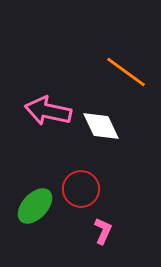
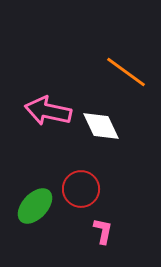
pink L-shape: rotated 12 degrees counterclockwise
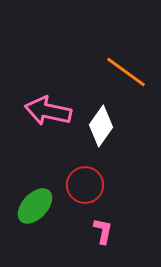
white diamond: rotated 60 degrees clockwise
red circle: moved 4 px right, 4 px up
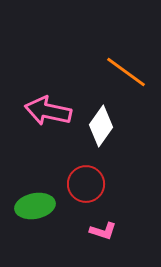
red circle: moved 1 px right, 1 px up
green ellipse: rotated 36 degrees clockwise
pink L-shape: rotated 96 degrees clockwise
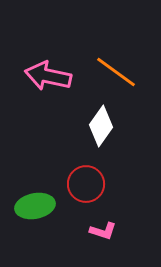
orange line: moved 10 px left
pink arrow: moved 35 px up
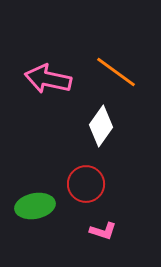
pink arrow: moved 3 px down
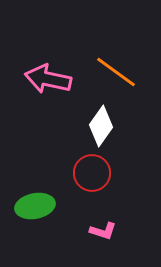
red circle: moved 6 px right, 11 px up
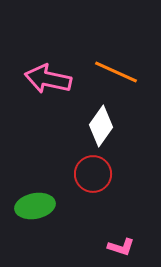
orange line: rotated 12 degrees counterclockwise
red circle: moved 1 px right, 1 px down
pink L-shape: moved 18 px right, 16 px down
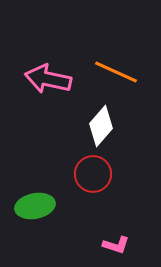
white diamond: rotated 6 degrees clockwise
pink L-shape: moved 5 px left, 2 px up
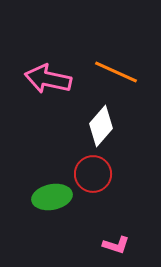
green ellipse: moved 17 px right, 9 px up
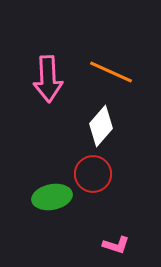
orange line: moved 5 px left
pink arrow: rotated 105 degrees counterclockwise
